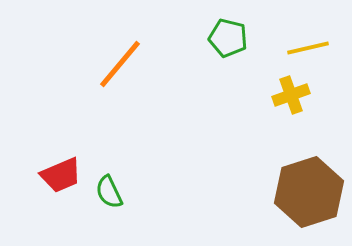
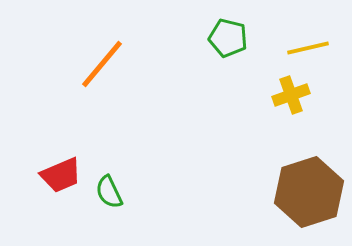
orange line: moved 18 px left
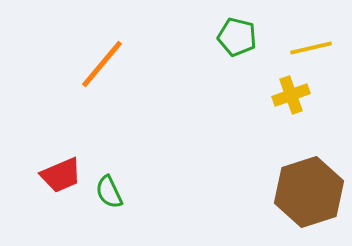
green pentagon: moved 9 px right, 1 px up
yellow line: moved 3 px right
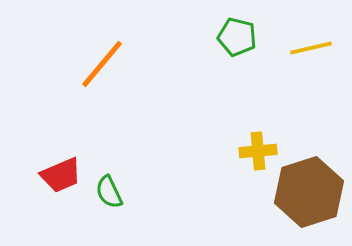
yellow cross: moved 33 px left, 56 px down; rotated 15 degrees clockwise
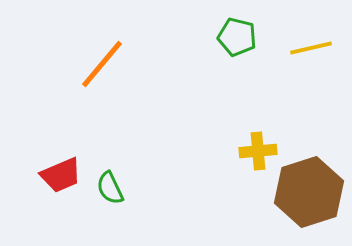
green semicircle: moved 1 px right, 4 px up
